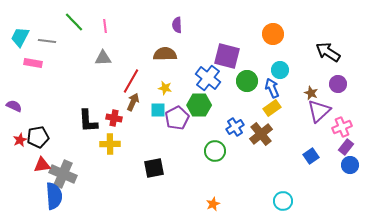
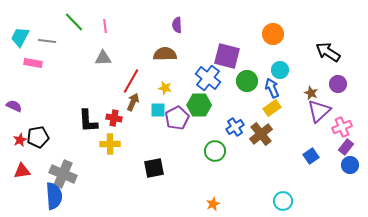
red triangle at (42, 165): moved 20 px left, 6 px down
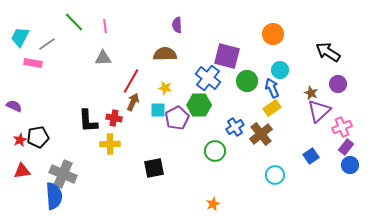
gray line at (47, 41): moved 3 px down; rotated 42 degrees counterclockwise
cyan circle at (283, 201): moved 8 px left, 26 px up
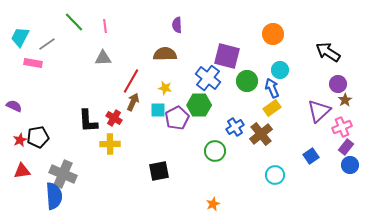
brown star at (311, 93): moved 34 px right, 7 px down; rotated 16 degrees clockwise
red cross at (114, 118): rotated 21 degrees clockwise
black square at (154, 168): moved 5 px right, 3 px down
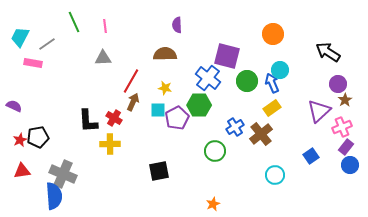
green line at (74, 22): rotated 20 degrees clockwise
blue arrow at (272, 88): moved 5 px up
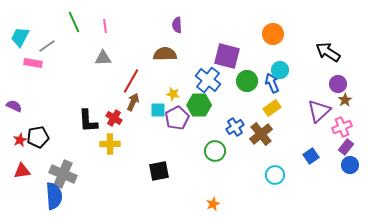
gray line at (47, 44): moved 2 px down
blue cross at (208, 78): moved 2 px down
yellow star at (165, 88): moved 8 px right, 6 px down
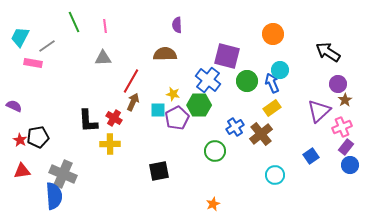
red star at (20, 140): rotated 16 degrees counterclockwise
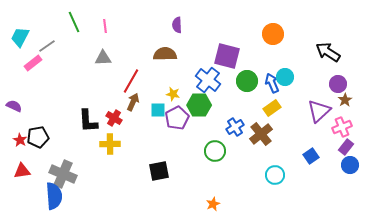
pink rectangle at (33, 63): rotated 48 degrees counterclockwise
cyan circle at (280, 70): moved 5 px right, 7 px down
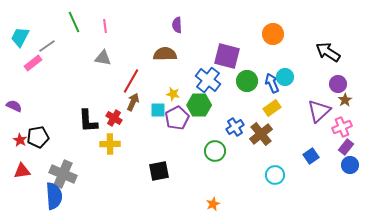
gray triangle at (103, 58): rotated 12 degrees clockwise
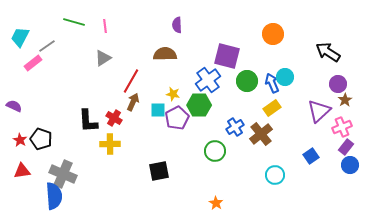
green line at (74, 22): rotated 50 degrees counterclockwise
gray triangle at (103, 58): rotated 42 degrees counterclockwise
blue cross at (208, 80): rotated 15 degrees clockwise
black pentagon at (38, 137): moved 3 px right, 2 px down; rotated 30 degrees clockwise
orange star at (213, 204): moved 3 px right, 1 px up; rotated 16 degrees counterclockwise
